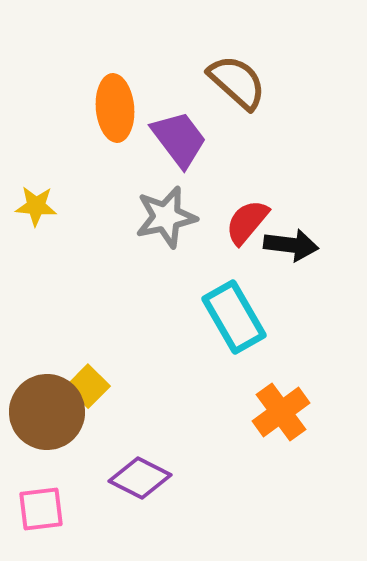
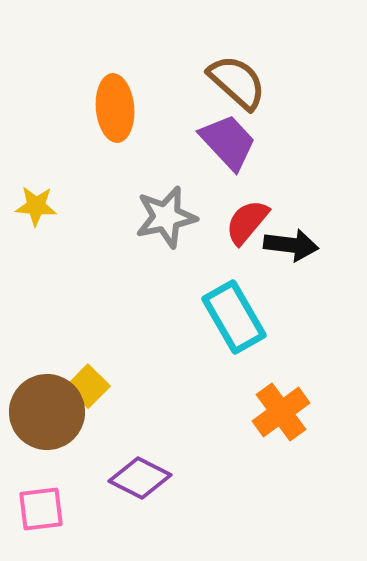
purple trapezoid: moved 49 px right, 3 px down; rotated 6 degrees counterclockwise
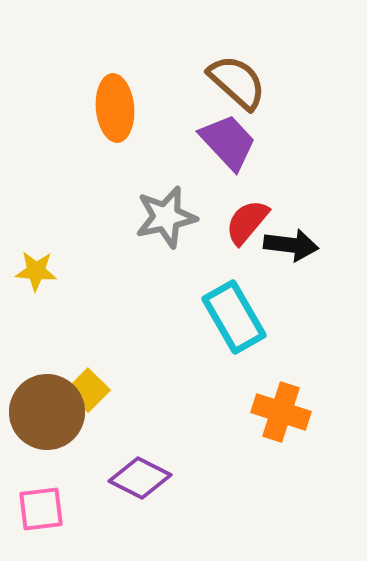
yellow star: moved 65 px down
yellow square: moved 4 px down
orange cross: rotated 36 degrees counterclockwise
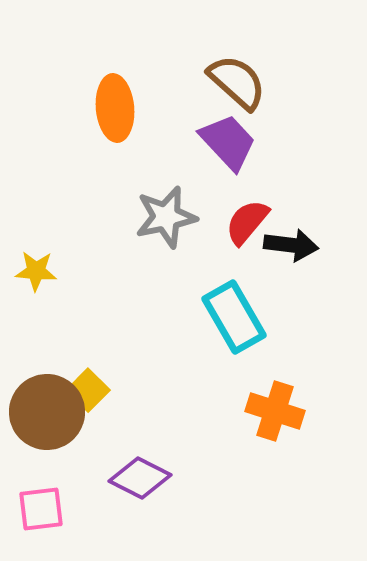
orange cross: moved 6 px left, 1 px up
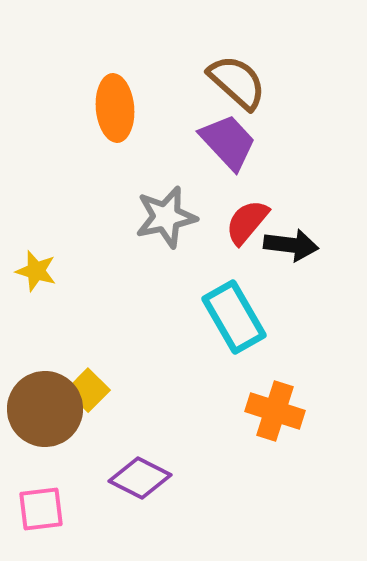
yellow star: rotated 12 degrees clockwise
brown circle: moved 2 px left, 3 px up
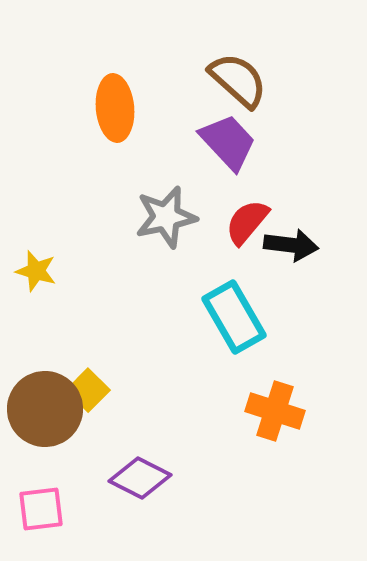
brown semicircle: moved 1 px right, 2 px up
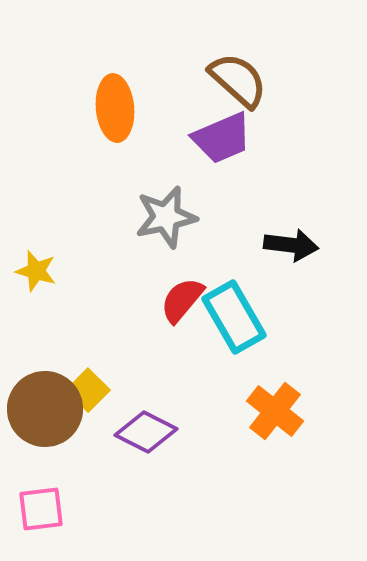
purple trapezoid: moved 6 px left, 4 px up; rotated 110 degrees clockwise
red semicircle: moved 65 px left, 78 px down
orange cross: rotated 20 degrees clockwise
purple diamond: moved 6 px right, 46 px up
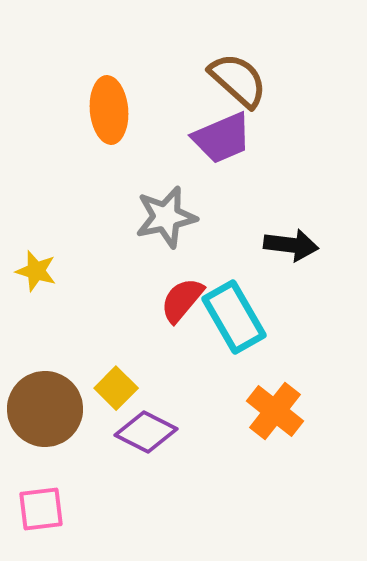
orange ellipse: moved 6 px left, 2 px down
yellow square: moved 28 px right, 2 px up
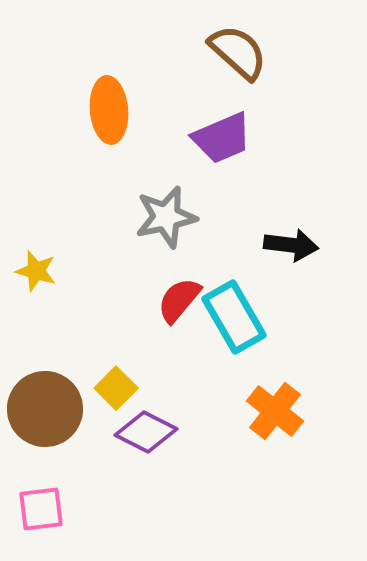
brown semicircle: moved 28 px up
red semicircle: moved 3 px left
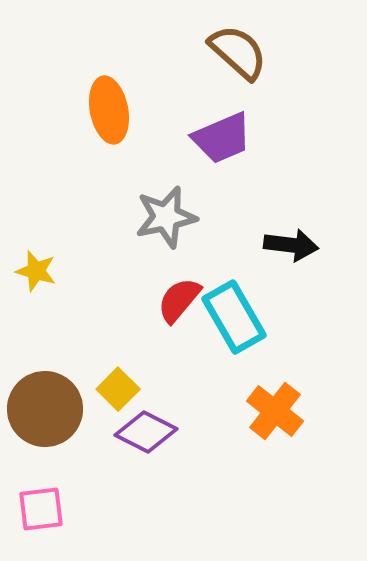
orange ellipse: rotated 6 degrees counterclockwise
yellow square: moved 2 px right, 1 px down
